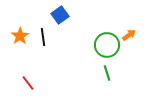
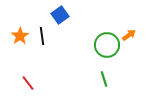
black line: moved 1 px left, 1 px up
green line: moved 3 px left, 6 px down
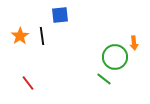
blue square: rotated 30 degrees clockwise
orange arrow: moved 5 px right, 8 px down; rotated 120 degrees clockwise
green circle: moved 8 px right, 12 px down
green line: rotated 35 degrees counterclockwise
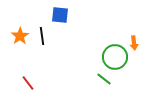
blue square: rotated 12 degrees clockwise
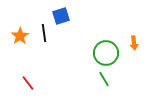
blue square: moved 1 px right, 1 px down; rotated 24 degrees counterclockwise
black line: moved 2 px right, 3 px up
green circle: moved 9 px left, 4 px up
green line: rotated 21 degrees clockwise
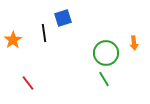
blue square: moved 2 px right, 2 px down
orange star: moved 7 px left, 4 px down
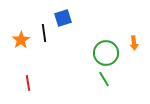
orange star: moved 8 px right
red line: rotated 28 degrees clockwise
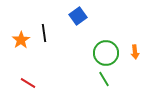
blue square: moved 15 px right, 2 px up; rotated 18 degrees counterclockwise
orange arrow: moved 1 px right, 9 px down
red line: rotated 49 degrees counterclockwise
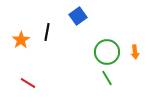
black line: moved 3 px right, 1 px up; rotated 18 degrees clockwise
green circle: moved 1 px right, 1 px up
green line: moved 3 px right, 1 px up
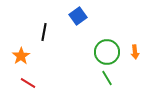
black line: moved 3 px left
orange star: moved 16 px down
